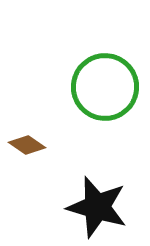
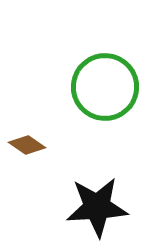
black star: rotated 20 degrees counterclockwise
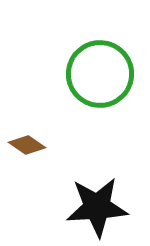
green circle: moved 5 px left, 13 px up
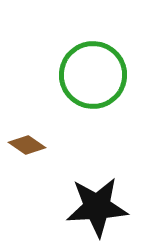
green circle: moved 7 px left, 1 px down
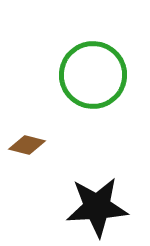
brown diamond: rotated 21 degrees counterclockwise
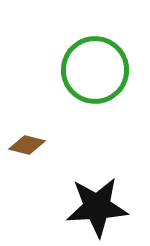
green circle: moved 2 px right, 5 px up
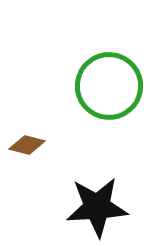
green circle: moved 14 px right, 16 px down
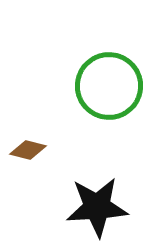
brown diamond: moved 1 px right, 5 px down
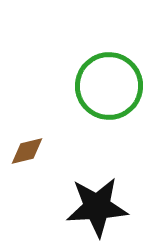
brown diamond: moved 1 px left, 1 px down; rotated 27 degrees counterclockwise
